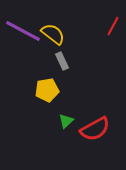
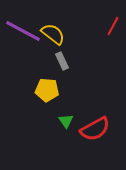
yellow pentagon: rotated 15 degrees clockwise
green triangle: rotated 21 degrees counterclockwise
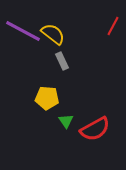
yellow pentagon: moved 8 px down
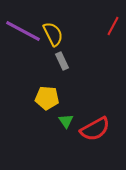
yellow semicircle: rotated 25 degrees clockwise
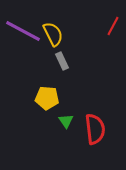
red semicircle: rotated 68 degrees counterclockwise
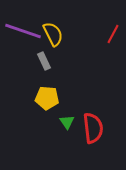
red line: moved 8 px down
purple line: rotated 9 degrees counterclockwise
gray rectangle: moved 18 px left
green triangle: moved 1 px right, 1 px down
red semicircle: moved 2 px left, 1 px up
